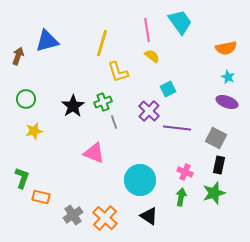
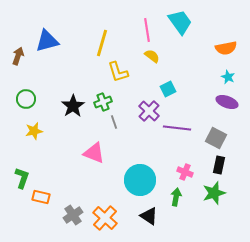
green arrow: moved 5 px left
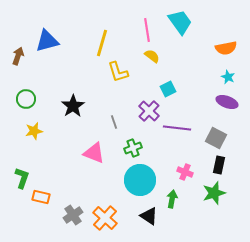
green cross: moved 30 px right, 46 px down
green arrow: moved 4 px left, 2 px down
